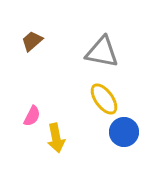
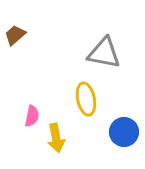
brown trapezoid: moved 17 px left, 6 px up
gray triangle: moved 2 px right, 1 px down
yellow ellipse: moved 18 px left; rotated 24 degrees clockwise
pink semicircle: rotated 15 degrees counterclockwise
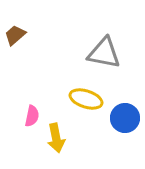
yellow ellipse: rotated 60 degrees counterclockwise
blue circle: moved 1 px right, 14 px up
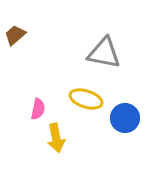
pink semicircle: moved 6 px right, 7 px up
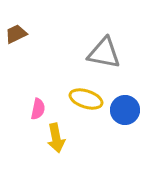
brown trapezoid: moved 1 px right, 1 px up; rotated 15 degrees clockwise
blue circle: moved 8 px up
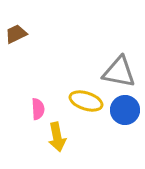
gray triangle: moved 15 px right, 19 px down
yellow ellipse: moved 2 px down
pink semicircle: rotated 15 degrees counterclockwise
yellow arrow: moved 1 px right, 1 px up
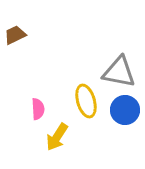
brown trapezoid: moved 1 px left, 1 px down
yellow ellipse: rotated 56 degrees clockwise
yellow arrow: rotated 44 degrees clockwise
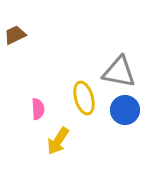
yellow ellipse: moved 2 px left, 3 px up
yellow arrow: moved 1 px right, 4 px down
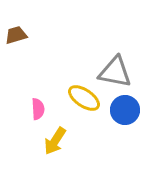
brown trapezoid: moved 1 px right; rotated 10 degrees clockwise
gray triangle: moved 4 px left
yellow ellipse: rotated 40 degrees counterclockwise
yellow arrow: moved 3 px left
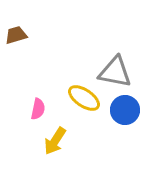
pink semicircle: rotated 15 degrees clockwise
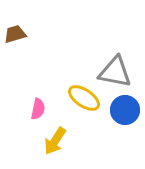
brown trapezoid: moved 1 px left, 1 px up
